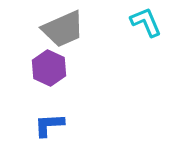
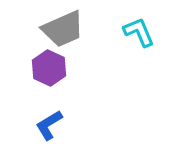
cyan L-shape: moved 7 px left, 10 px down
blue L-shape: rotated 28 degrees counterclockwise
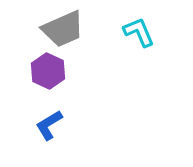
purple hexagon: moved 1 px left, 3 px down
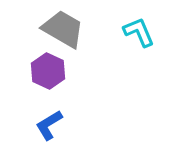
gray trapezoid: rotated 126 degrees counterclockwise
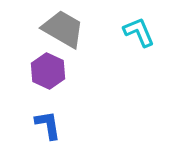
blue L-shape: moved 1 px left; rotated 112 degrees clockwise
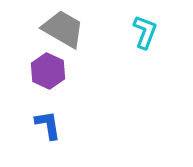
cyan L-shape: moved 6 px right; rotated 44 degrees clockwise
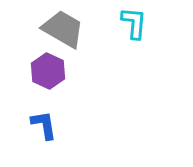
cyan L-shape: moved 11 px left, 9 px up; rotated 16 degrees counterclockwise
blue L-shape: moved 4 px left
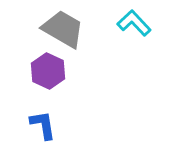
cyan L-shape: rotated 48 degrees counterclockwise
blue L-shape: moved 1 px left
